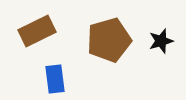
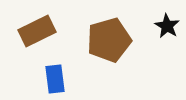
black star: moved 6 px right, 15 px up; rotated 25 degrees counterclockwise
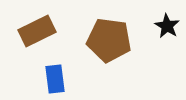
brown pentagon: rotated 24 degrees clockwise
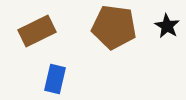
brown pentagon: moved 5 px right, 13 px up
blue rectangle: rotated 20 degrees clockwise
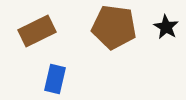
black star: moved 1 px left, 1 px down
